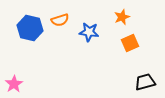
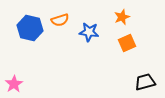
orange square: moved 3 px left
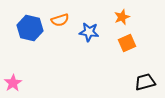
pink star: moved 1 px left, 1 px up
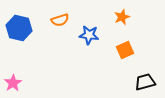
blue hexagon: moved 11 px left
blue star: moved 3 px down
orange square: moved 2 px left, 7 px down
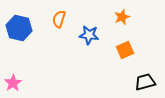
orange semicircle: moved 1 px left, 1 px up; rotated 126 degrees clockwise
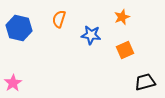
blue star: moved 2 px right
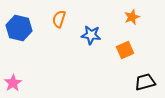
orange star: moved 10 px right
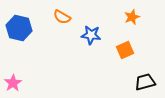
orange semicircle: moved 3 px right, 2 px up; rotated 78 degrees counterclockwise
